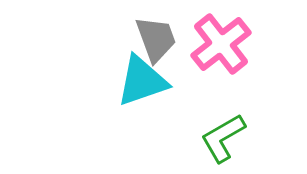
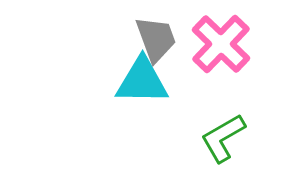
pink cross: rotated 8 degrees counterclockwise
cyan triangle: rotated 20 degrees clockwise
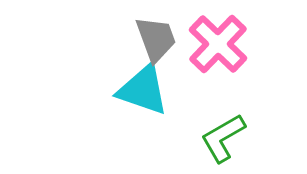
pink cross: moved 3 px left
cyan triangle: moved 1 px right, 9 px down; rotated 18 degrees clockwise
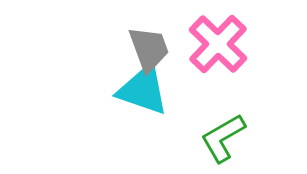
gray trapezoid: moved 7 px left, 10 px down
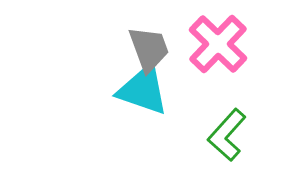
green L-shape: moved 4 px right, 3 px up; rotated 18 degrees counterclockwise
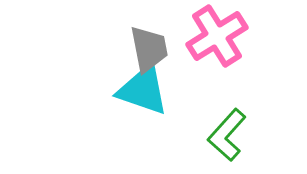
pink cross: moved 1 px left, 8 px up; rotated 14 degrees clockwise
gray trapezoid: rotated 9 degrees clockwise
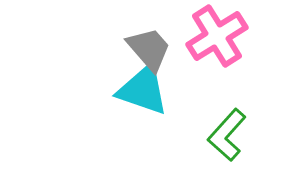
gray trapezoid: rotated 30 degrees counterclockwise
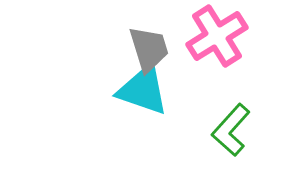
gray trapezoid: rotated 24 degrees clockwise
green L-shape: moved 4 px right, 5 px up
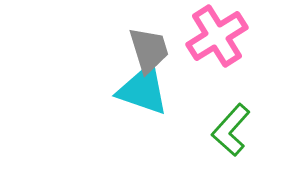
gray trapezoid: moved 1 px down
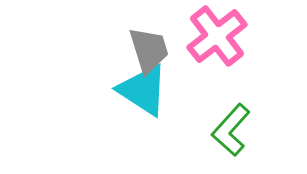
pink cross: rotated 6 degrees counterclockwise
cyan triangle: rotated 14 degrees clockwise
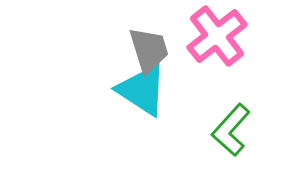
cyan triangle: moved 1 px left
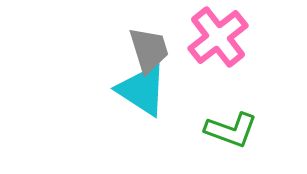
pink cross: moved 1 px right, 1 px down
green L-shape: rotated 112 degrees counterclockwise
